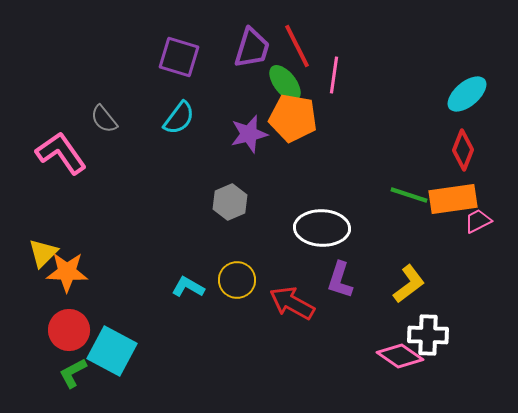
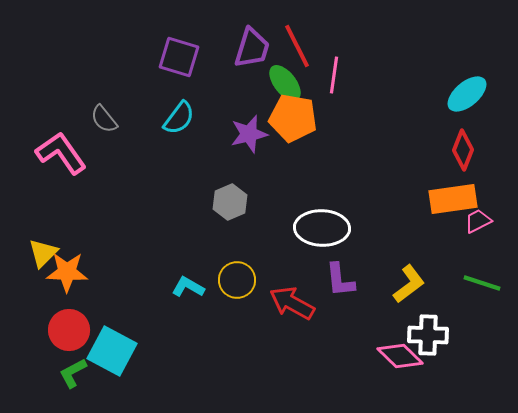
green line: moved 73 px right, 88 px down
purple L-shape: rotated 24 degrees counterclockwise
pink diamond: rotated 9 degrees clockwise
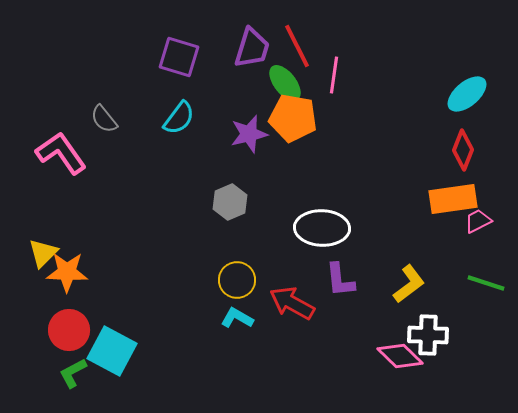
green line: moved 4 px right
cyan L-shape: moved 49 px right, 31 px down
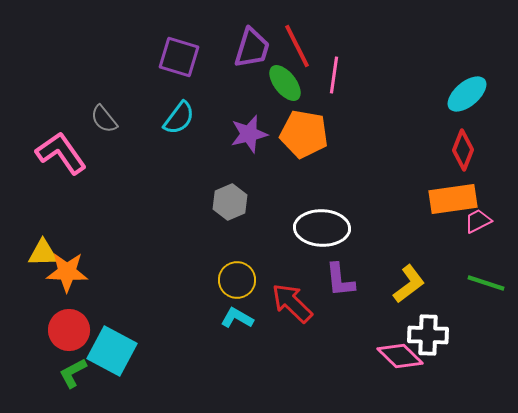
orange pentagon: moved 11 px right, 16 px down
yellow triangle: rotated 44 degrees clockwise
red arrow: rotated 15 degrees clockwise
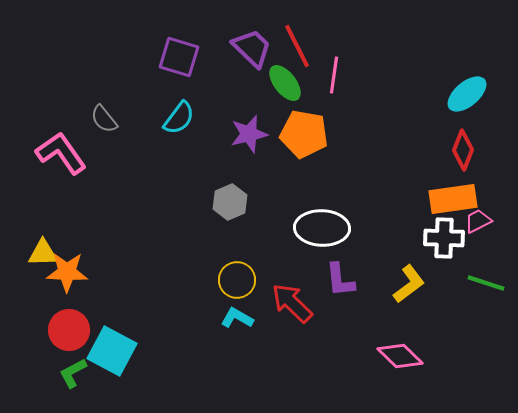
purple trapezoid: rotated 63 degrees counterclockwise
white cross: moved 16 px right, 97 px up
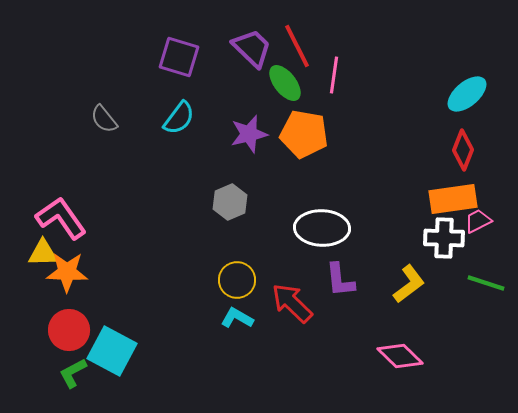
pink L-shape: moved 65 px down
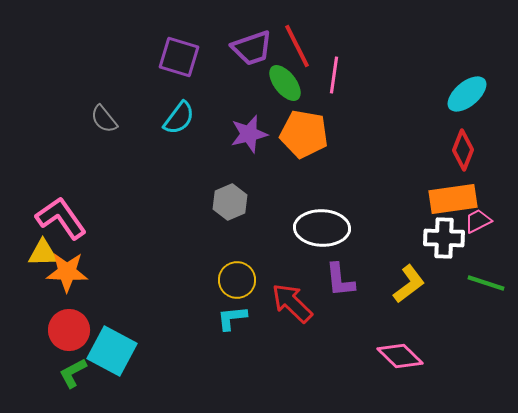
purple trapezoid: rotated 117 degrees clockwise
cyan L-shape: moved 5 px left; rotated 36 degrees counterclockwise
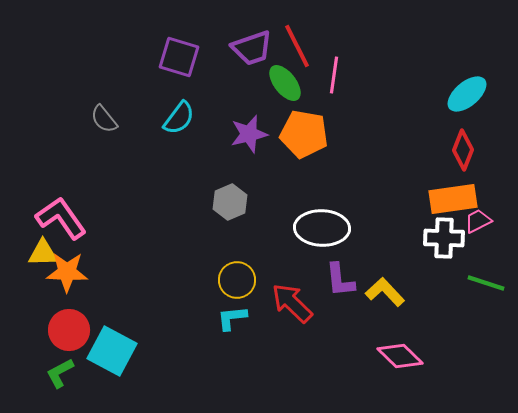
yellow L-shape: moved 24 px left, 8 px down; rotated 96 degrees counterclockwise
green L-shape: moved 13 px left
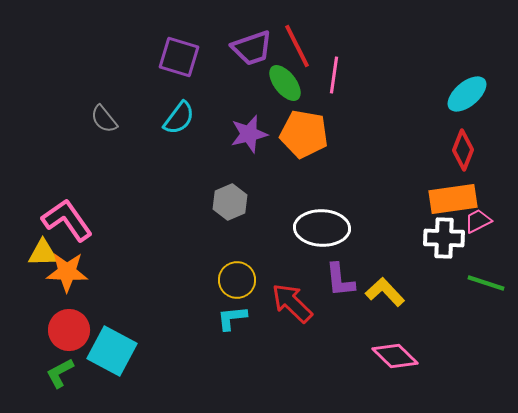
pink L-shape: moved 6 px right, 2 px down
pink diamond: moved 5 px left
